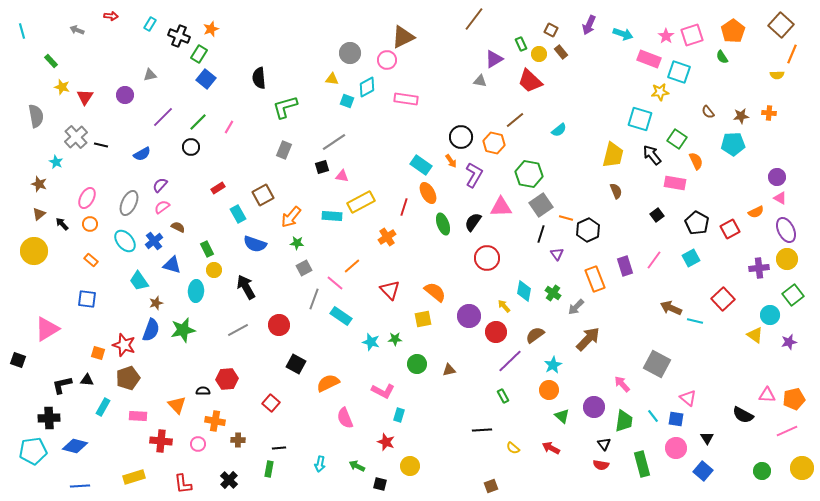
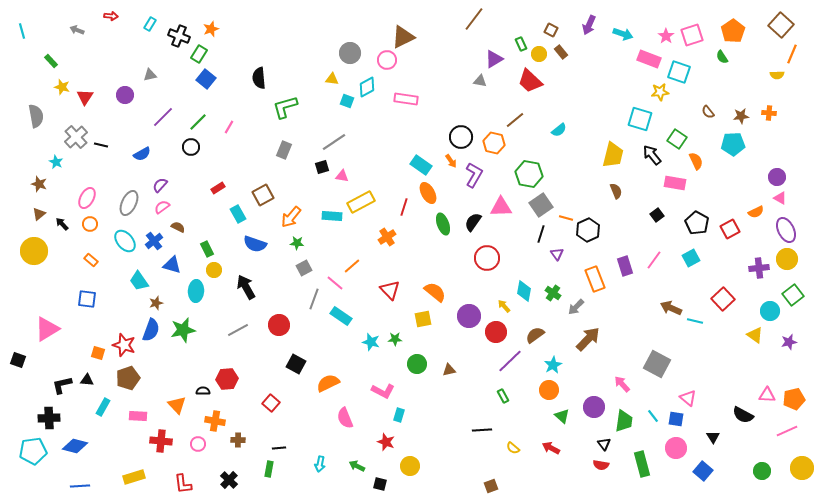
cyan circle at (770, 315): moved 4 px up
black triangle at (707, 438): moved 6 px right, 1 px up
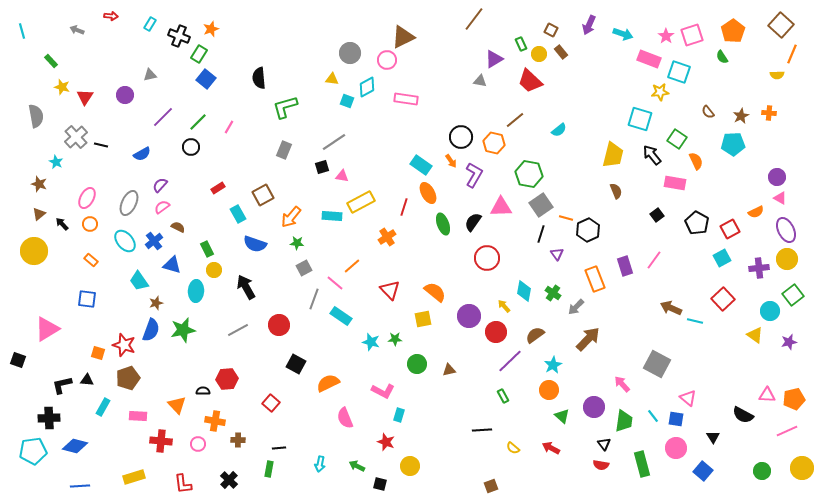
brown star at (741, 116): rotated 21 degrees counterclockwise
cyan square at (691, 258): moved 31 px right
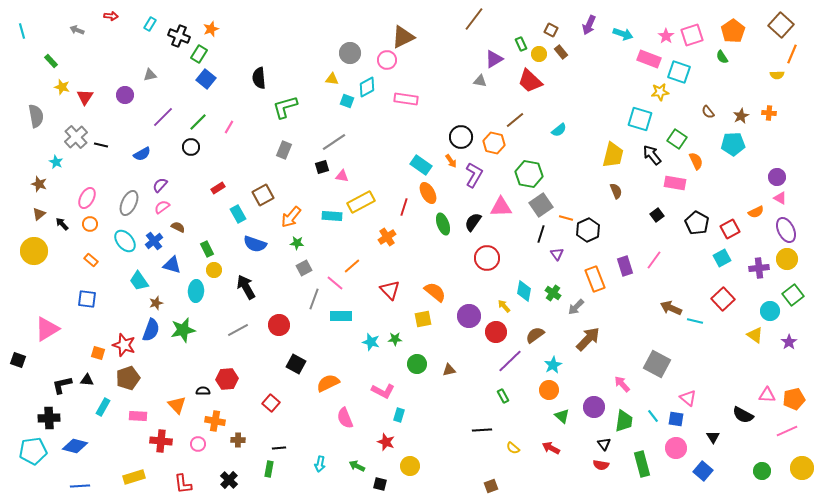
cyan rectangle at (341, 316): rotated 35 degrees counterclockwise
purple star at (789, 342): rotated 21 degrees counterclockwise
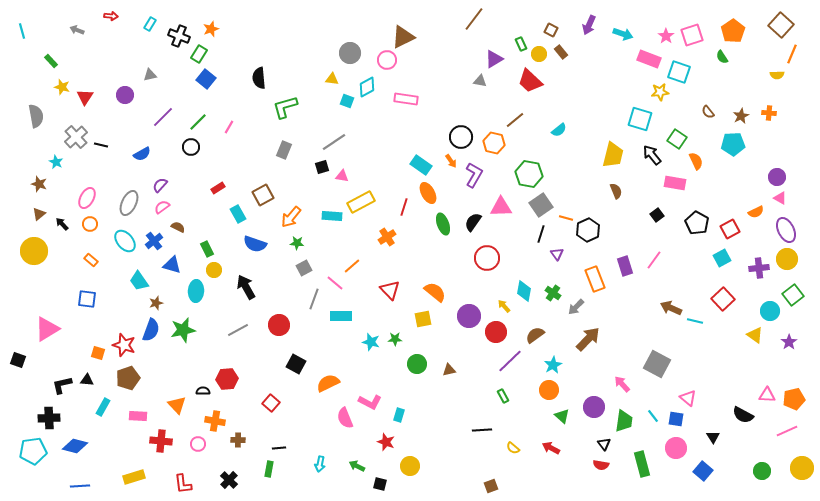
pink L-shape at (383, 391): moved 13 px left, 11 px down
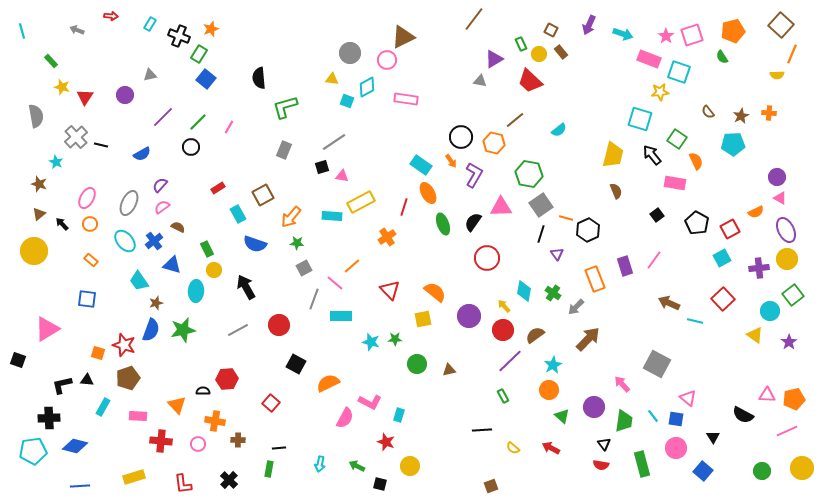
orange pentagon at (733, 31): rotated 20 degrees clockwise
brown arrow at (671, 308): moved 2 px left, 5 px up
red circle at (496, 332): moved 7 px right, 2 px up
pink semicircle at (345, 418): rotated 130 degrees counterclockwise
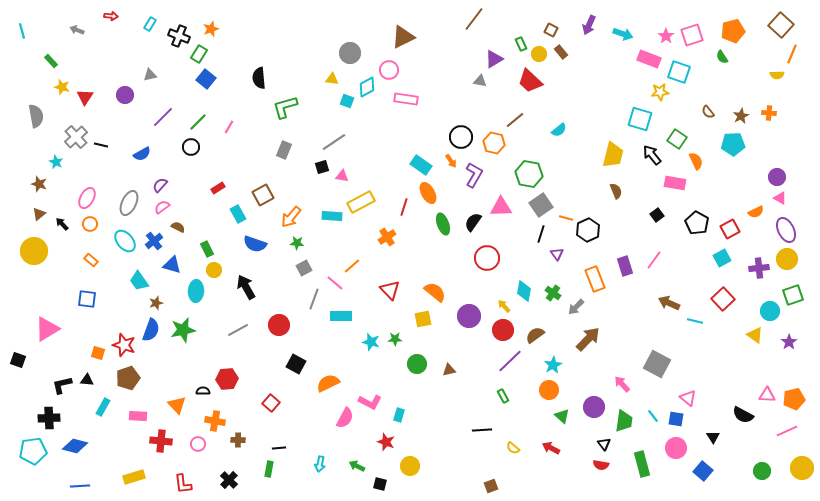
pink circle at (387, 60): moved 2 px right, 10 px down
green square at (793, 295): rotated 20 degrees clockwise
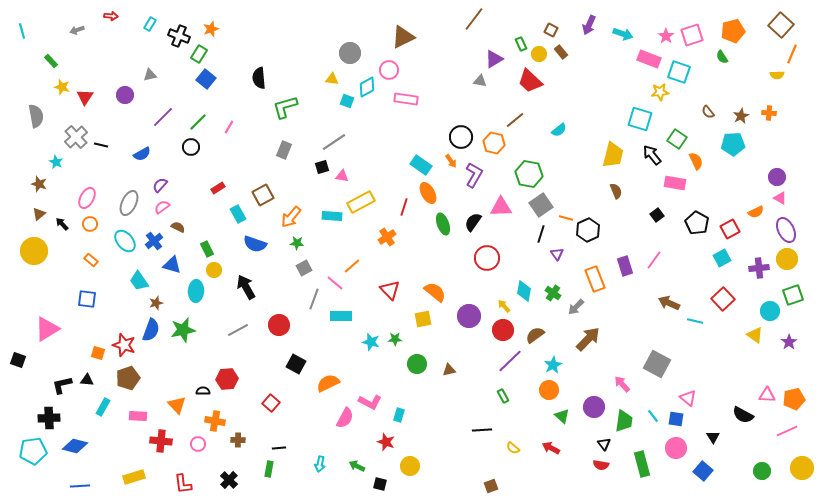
gray arrow at (77, 30): rotated 40 degrees counterclockwise
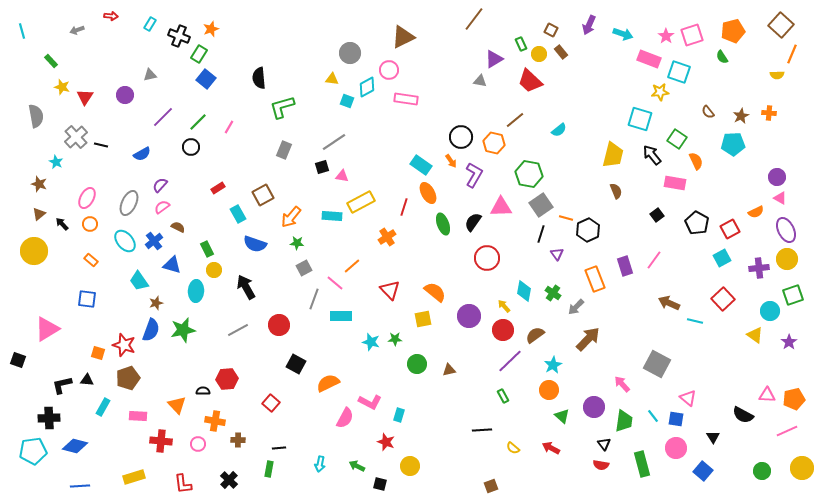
green L-shape at (285, 107): moved 3 px left
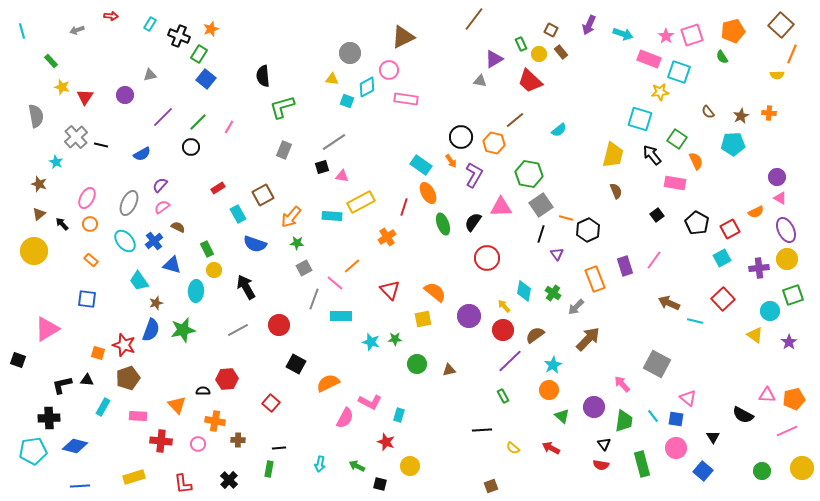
black semicircle at (259, 78): moved 4 px right, 2 px up
